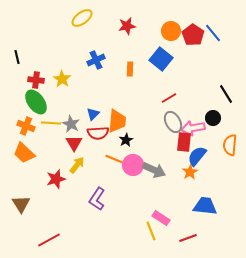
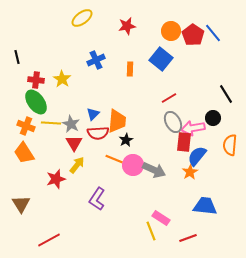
orange trapezoid at (24, 153): rotated 15 degrees clockwise
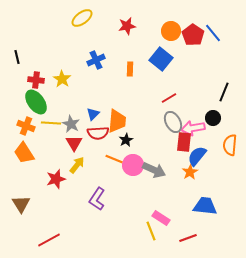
black line at (226, 94): moved 2 px left, 2 px up; rotated 54 degrees clockwise
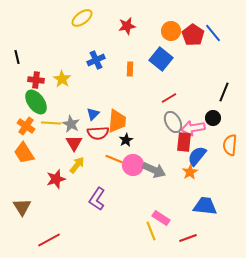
orange cross at (26, 126): rotated 12 degrees clockwise
brown triangle at (21, 204): moved 1 px right, 3 px down
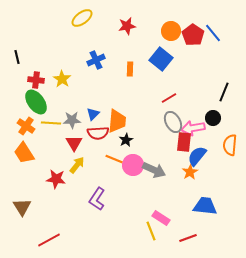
gray star at (71, 124): moved 1 px right, 4 px up; rotated 30 degrees counterclockwise
red star at (56, 179): rotated 24 degrees clockwise
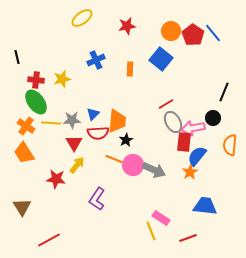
yellow star at (62, 79): rotated 24 degrees clockwise
red line at (169, 98): moved 3 px left, 6 px down
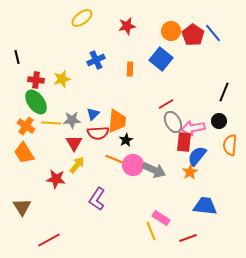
black circle at (213, 118): moved 6 px right, 3 px down
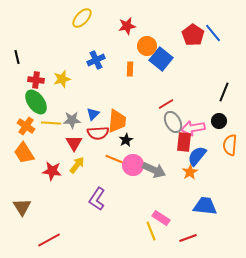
yellow ellipse at (82, 18): rotated 10 degrees counterclockwise
orange circle at (171, 31): moved 24 px left, 15 px down
red star at (56, 179): moved 4 px left, 8 px up
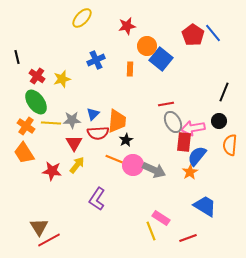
red cross at (36, 80): moved 1 px right, 4 px up; rotated 28 degrees clockwise
red line at (166, 104): rotated 21 degrees clockwise
blue trapezoid at (205, 206): rotated 25 degrees clockwise
brown triangle at (22, 207): moved 17 px right, 20 px down
